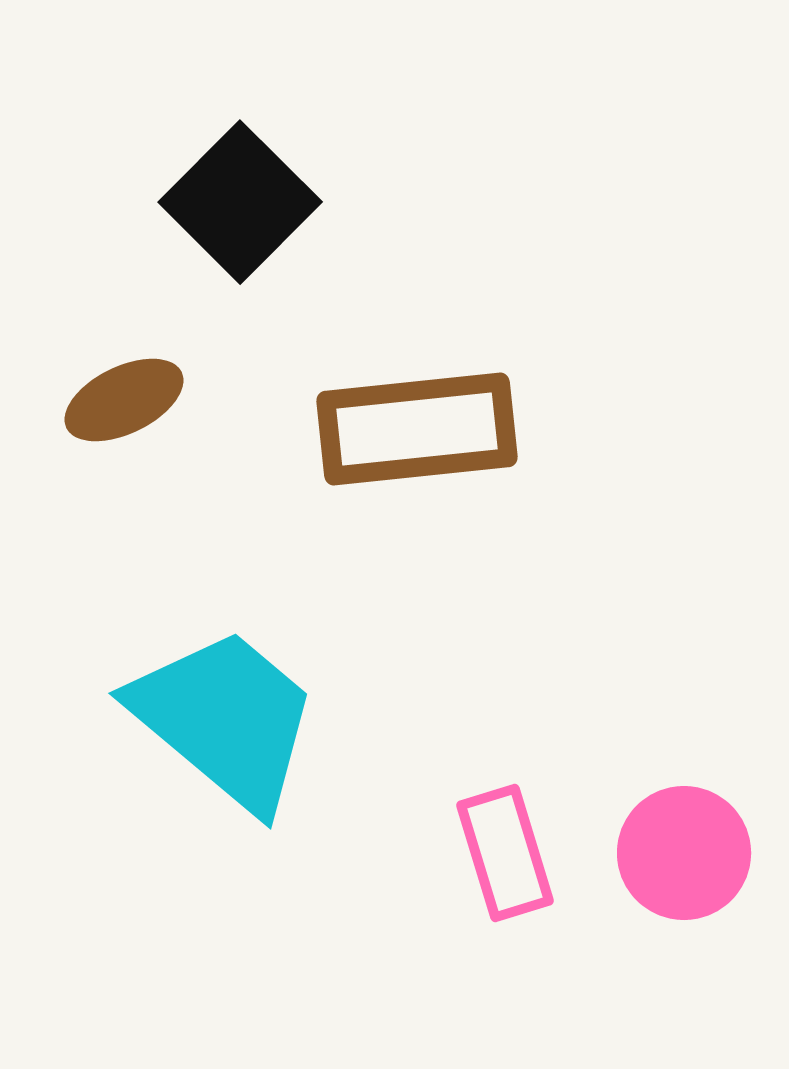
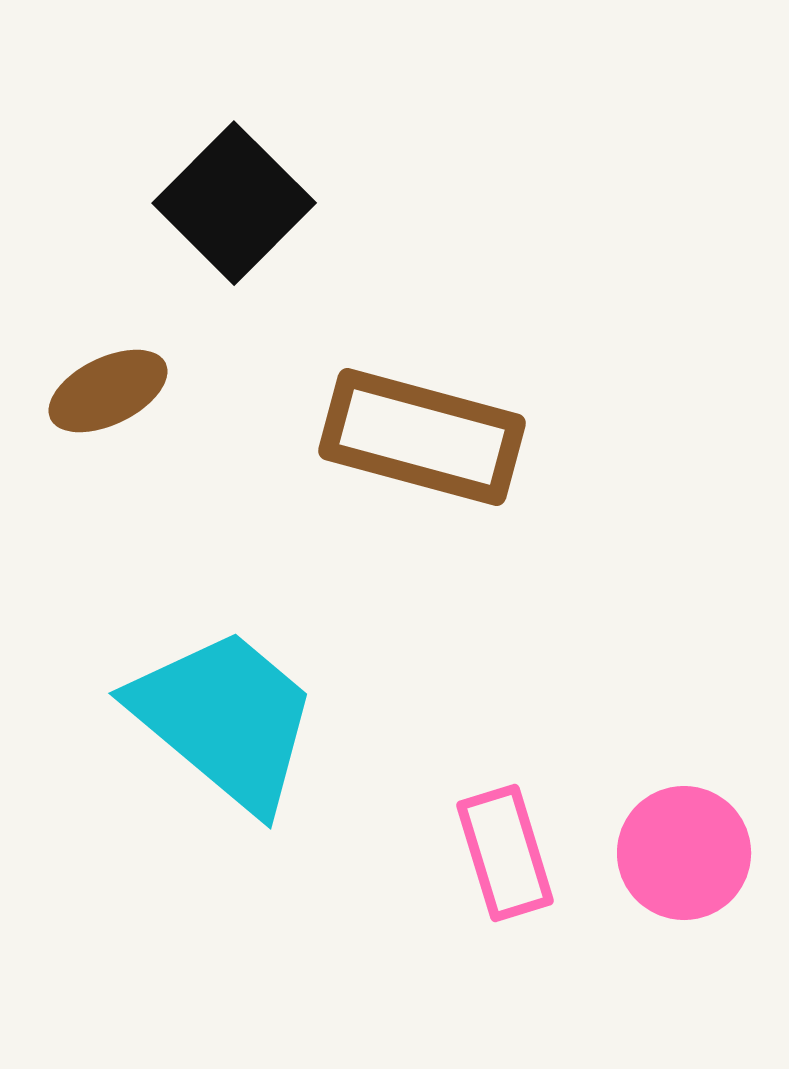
black square: moved 6 px left, 1 px down
brown ellipse: moved 16 px left, 9 px up
brown rectangle: moved 5 px right, 8 px down; rotated 21 degrees clockwise
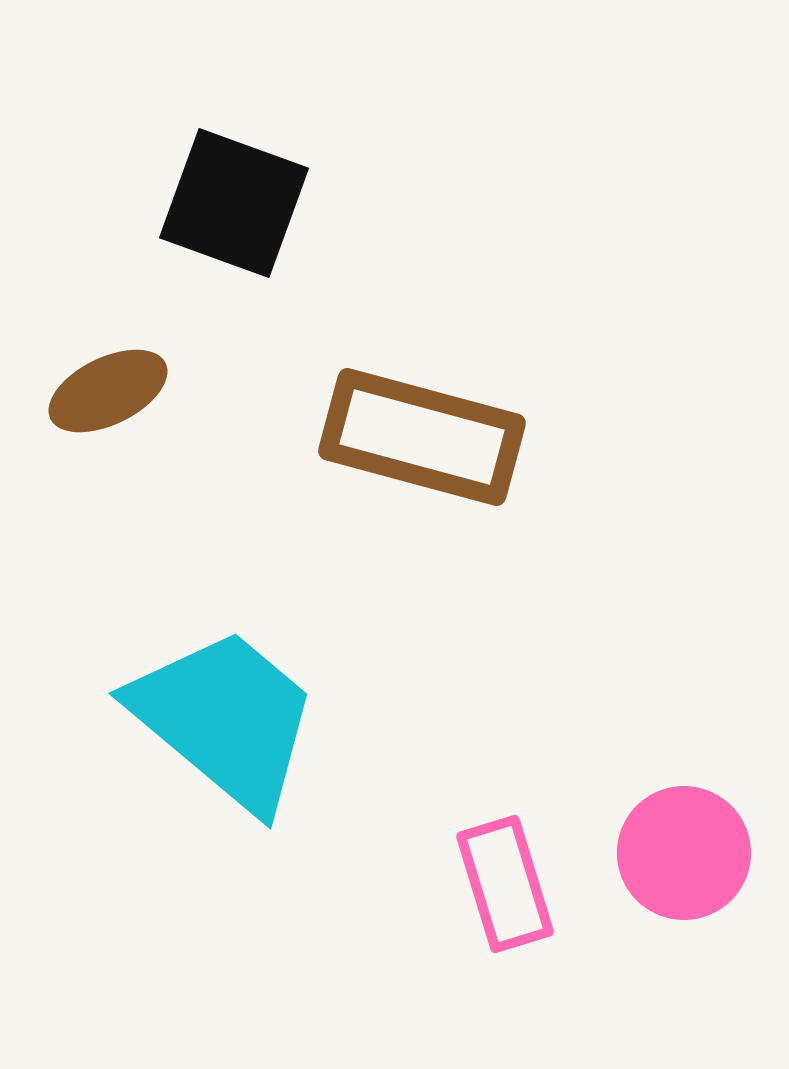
black square: rotated 25 degrees counterclockwise
pink rectangle: moved 31 px down
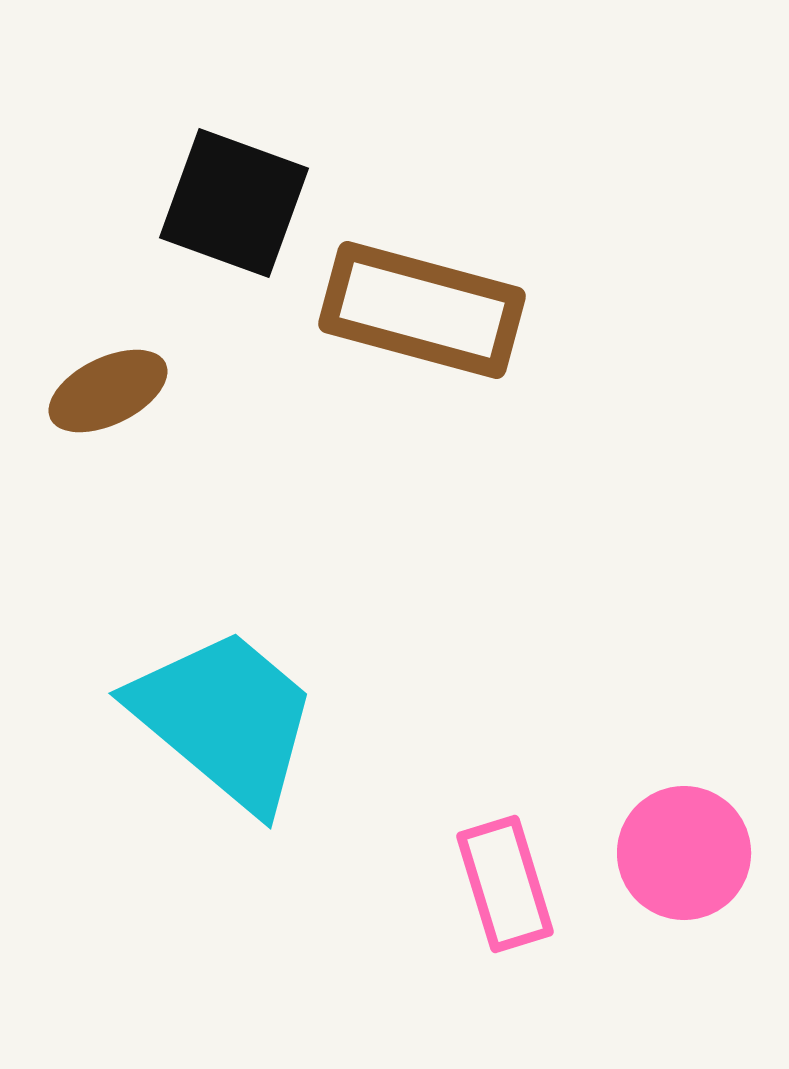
brown rectangle: moved 127 px up
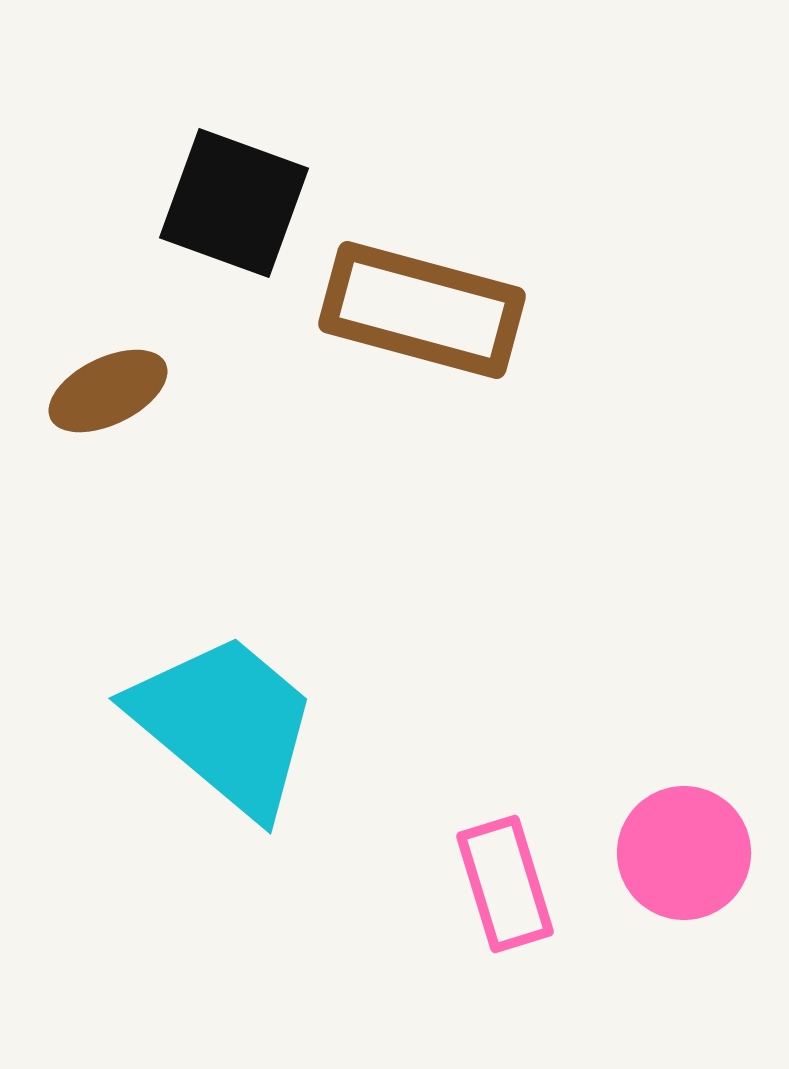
cyan trapezoid: moved 5 px down
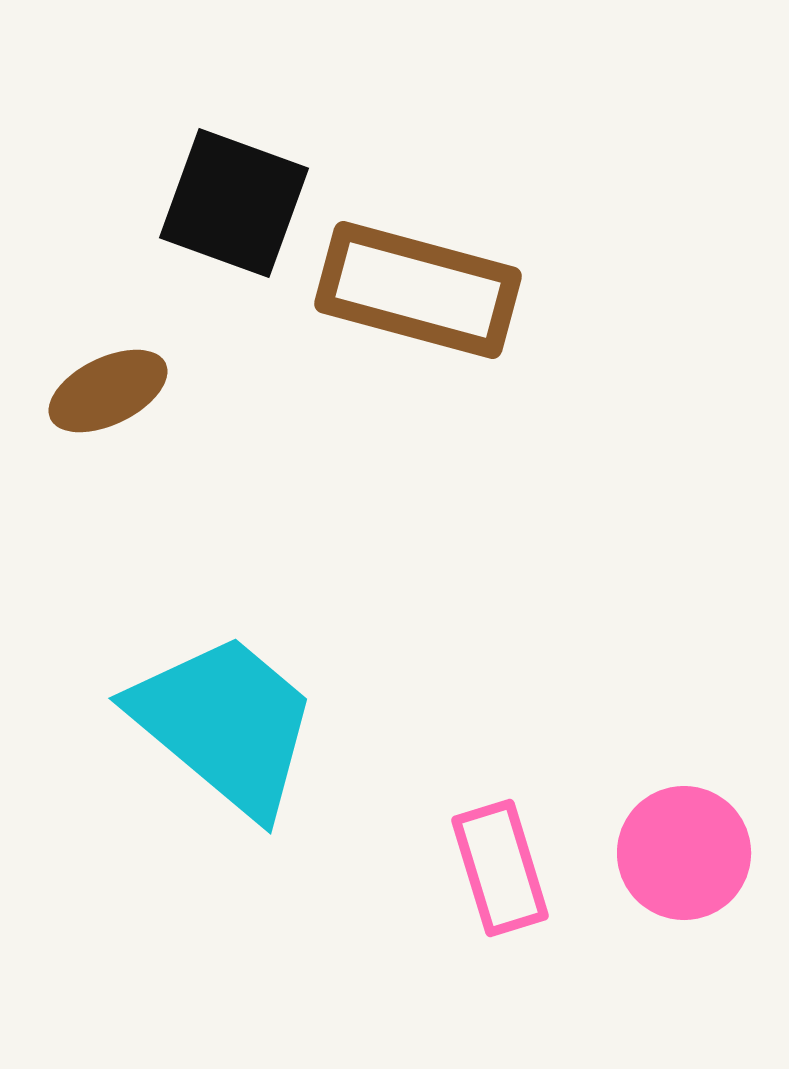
brown rectangle: moved 4 px left, 20 px up
pink rectangle: moved 5 px left, 16 px up
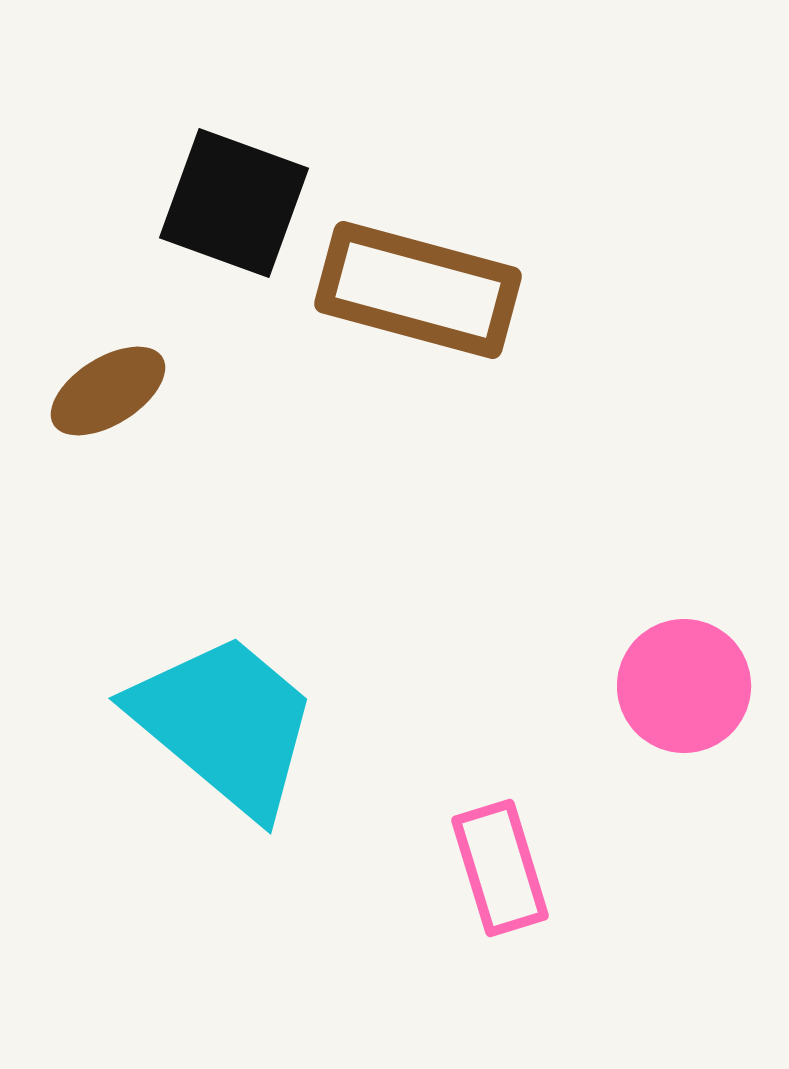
brown ellipse: rotated 6 degrees counterclockwise
pink circle: moved 167 px up
